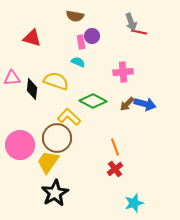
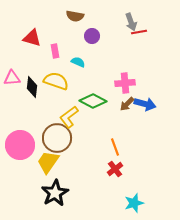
red line: rotated 21 degrees counterclockwise
pink rectangle: moved 26 px left, 9 px down
pink cross: moved 2 px right, 11 px down
black diamond: moved 2 px up
yellow L-shape: rotated 80 degrees counterclockwise
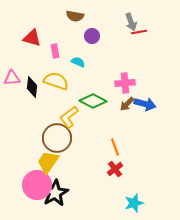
pink circle: moved 17 px right, 40 px down
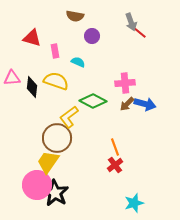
red line: rotated 49 degrees clockwise
red cross: moved 4 px up
black star: rotated 12 degrees counterclockwise
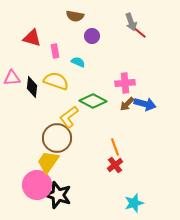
black star: moved 3 px right, 2 px down; rotated 12 degrees counterclockwise
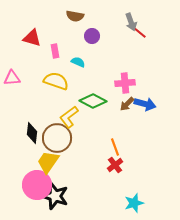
black diamond: moved 46 px down
black star: moved 3 px left, 1 px down
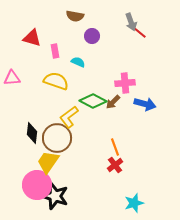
brown arrow: moved 14 px left, 2 px up
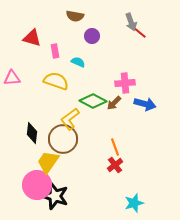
brown arrow: moved 1 px right, 1 px down
yellow L-shape: moved 1 px right, 2 px down
brown circle: moved 6 px right, 1 px down
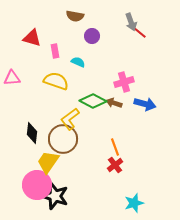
pink cross: moved 1 px left, 1 px up; rotated 12 degrees counterclockwise
brown arrow: rotated 63 degrees clockwise
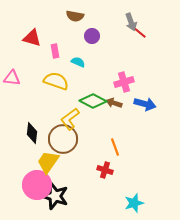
pink triangle: rotated 12 degrees clockwise
red cross: moved 10 px left, 5 px down; rotated 35 degrees counterclockwise
